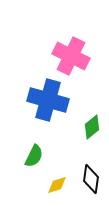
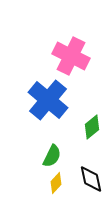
blue cross: rotated 24 degrees clockwise
green semicircle: moved 18 px right
black diamond: rotated 20 degrees counterclockwise
yellow diamond: moved 1 px left, 2 px up; rotated 30 degrees counterclockwise
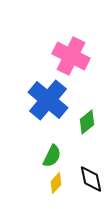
green diamond: moved 5 px left, 5 px up
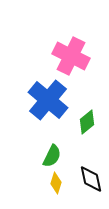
yellow diamond: rotated 25 degrees counterclockwise
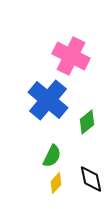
yellow diamond: rotated 25 degrees clockwise
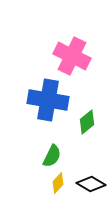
pink cross: moved 1 px right
blue cross: rotated 30 degrees counterclockwise
black diamond: moved 5 px down; rotated 48 degrees counterclockwise
yellow diamond: moved 2 px right
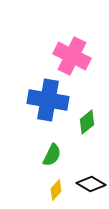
green semicircle: moved 1 px up
yellow diamond: moved 2 px left, 7 px down
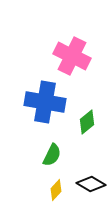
blue cross: moved 3 px left, 2 px down
